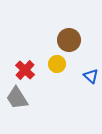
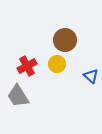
brown circle: moved 4 px left
red cross: moved 2 px right, 4 px up; rotated 18 degrees clockwise
gray trapezoid: moved 1 px right, 2 px up
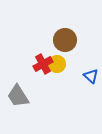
red cross: moved 16 px right, 2 px up
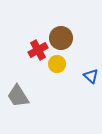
brown circle: moved 4 px left, 2 px up
red cross: moved 5 px left, 14 px up
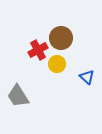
blue triangle: moved 4 px left, 1 px down
